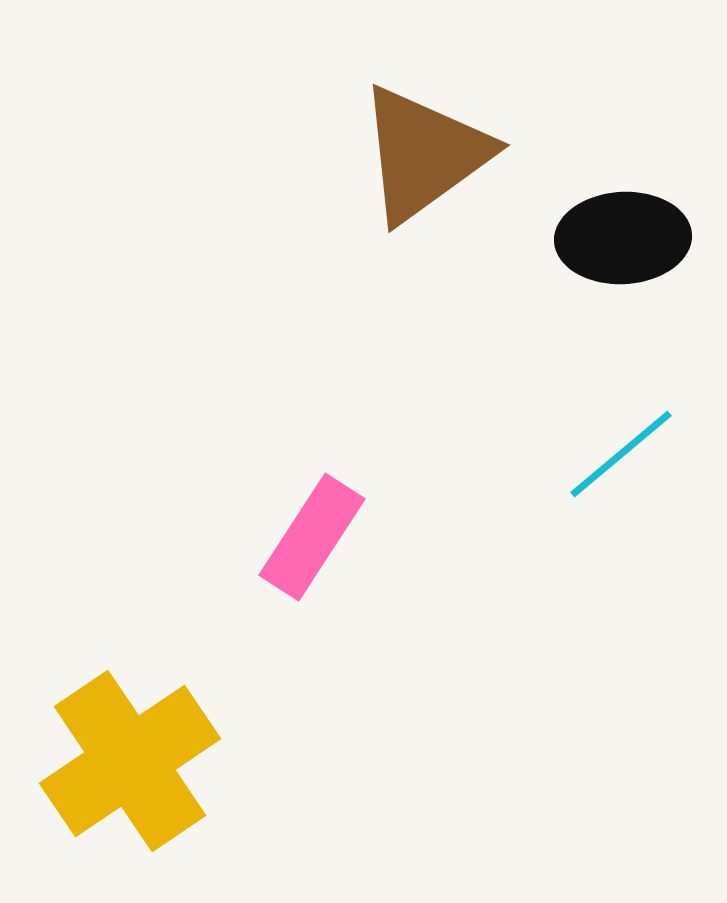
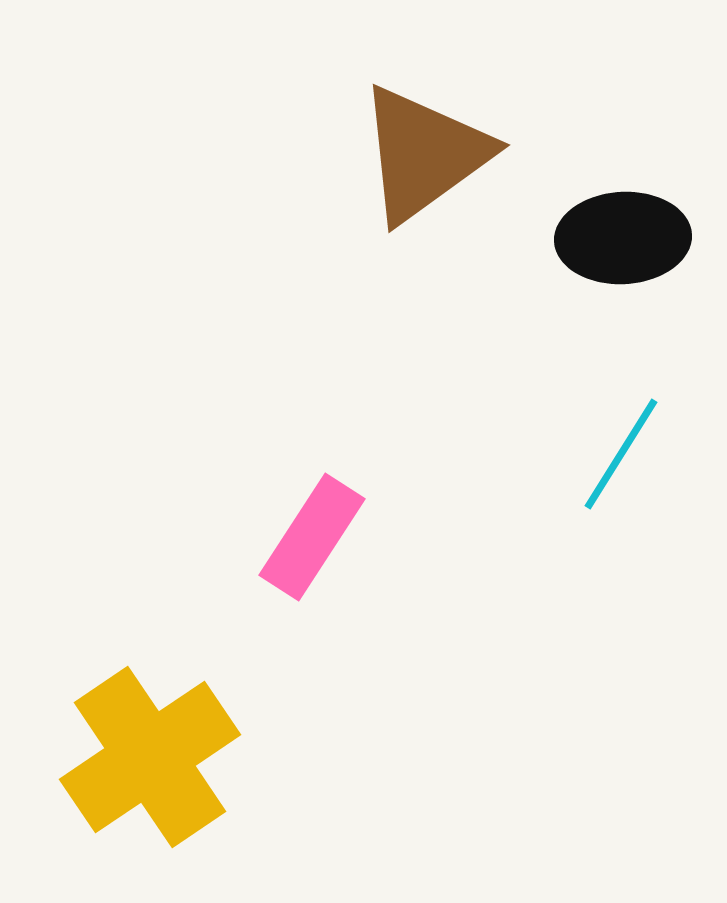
cyan line: rotated 18 degrees counterclockwise
yellow cross: moved 20 px right, 4 px up
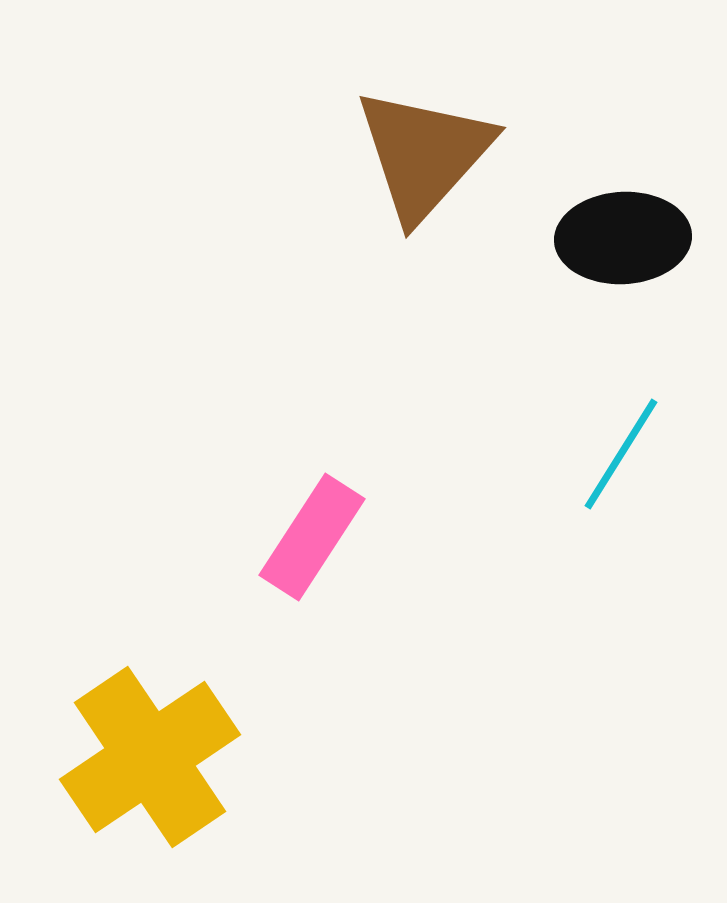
brown triangle: rotated 12 degrees counterclockwise
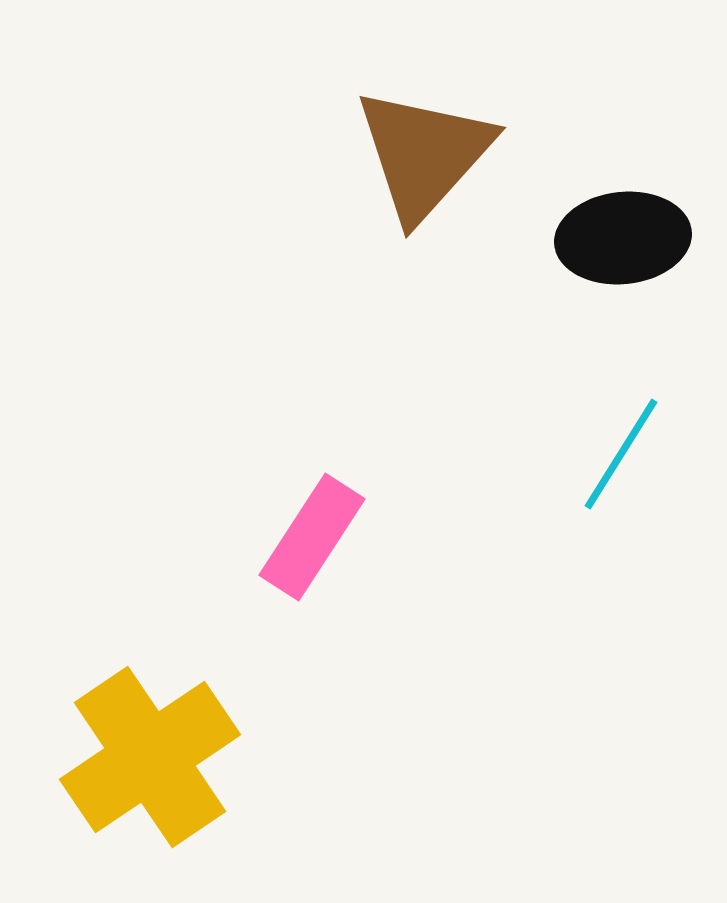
black ellipse: rotated 3 degrees counterclockwise
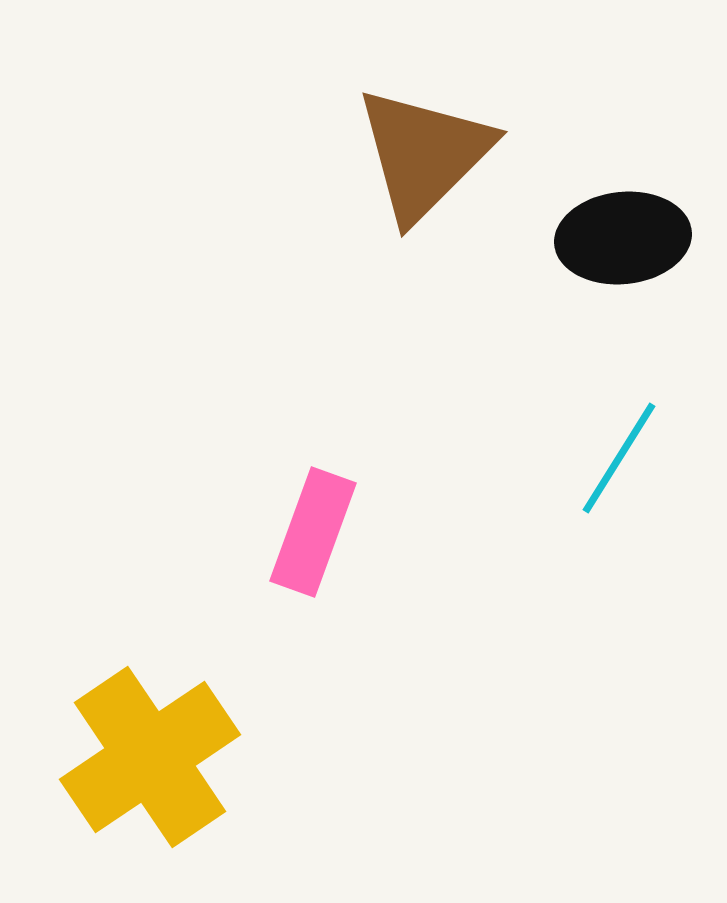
brown triangle: rotated 3 degrees clockwise
cyan line: moved 2 px left, 4 px down
pink rectangle: moved 1 px right, 5 px up; rotated 13 degrees counterclockwise
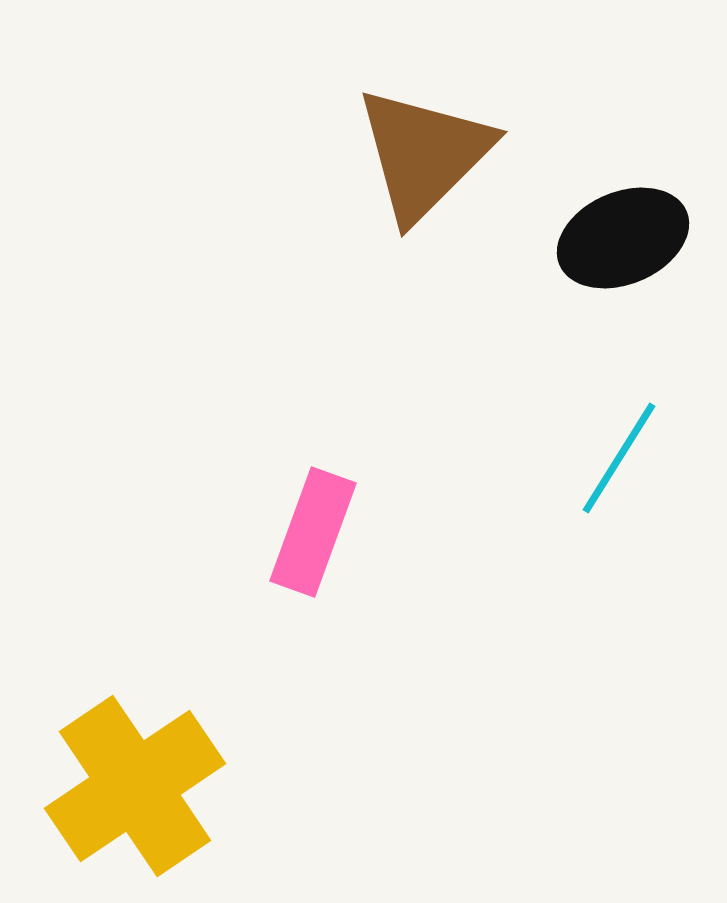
black ellipse: rotated 17 degrees counterclockwise
yellow cross: moved 15 px left, 29 px down
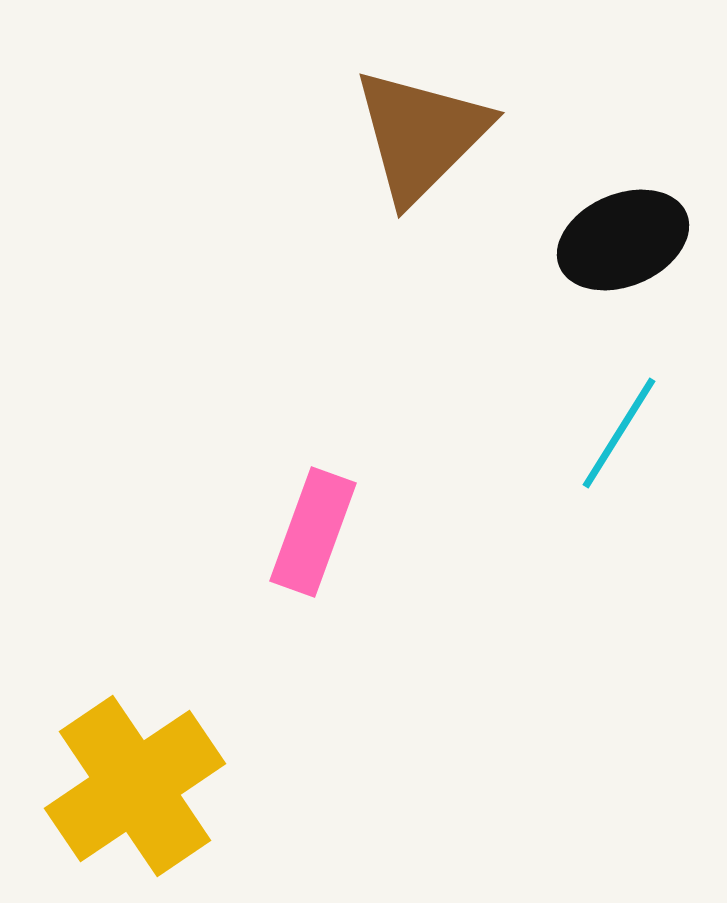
brown triangle: moved 3 px left, 19 px up
black ellipse: moved 2 px down
cyan line: moved 25 px up
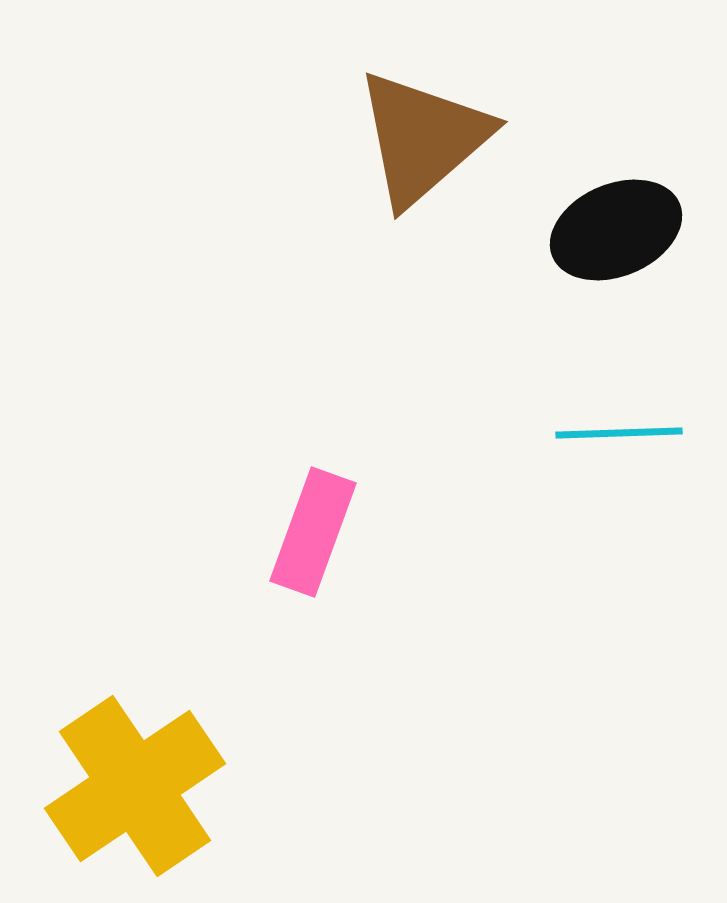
brown triangle: moved 2 px right, 3 px down; rotated 4 degrees clockwise
black ellipse: moved 7 px left, 10 px up
cyan line: rotated 56 degrees clockwise
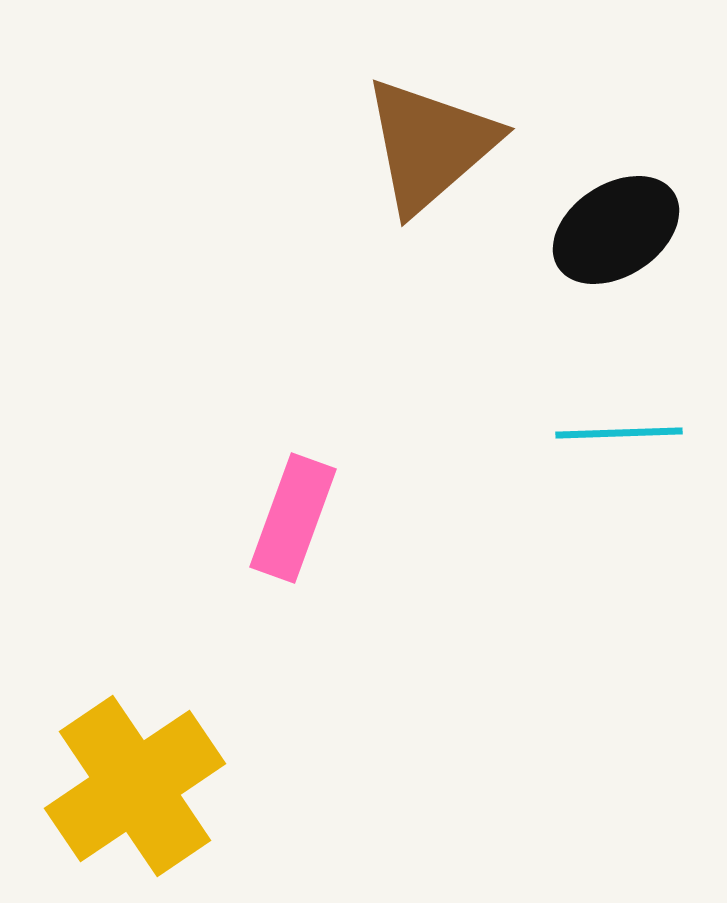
brown triangle: moved 7 px right, 7 px down
black ellipse: rotated 10 degrees counterclockwise
pink rectangle: moved 20 px left, 14 px up
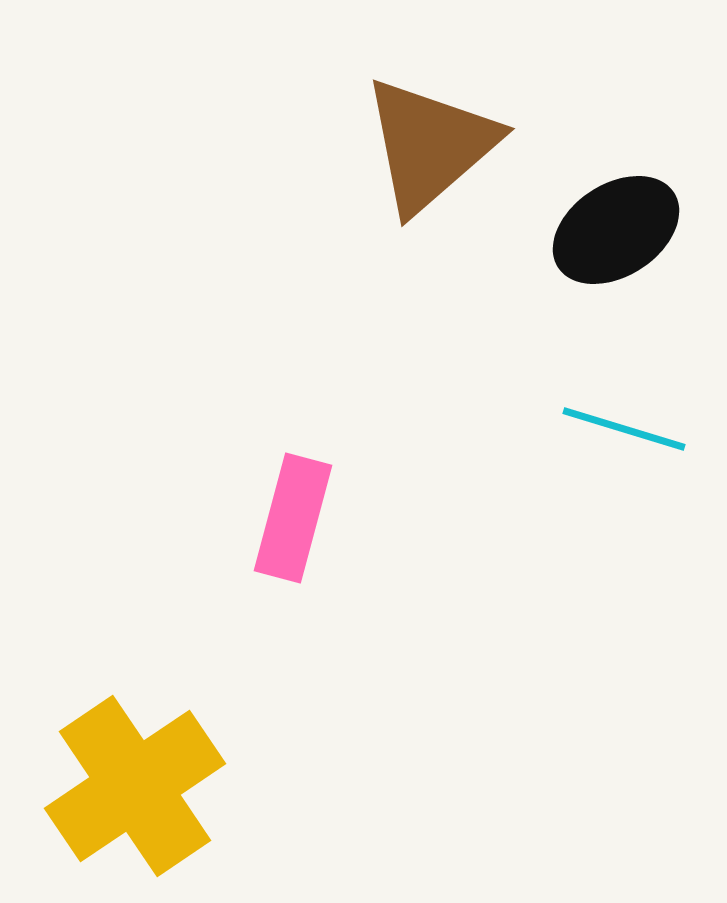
cyan line: moved 5 px right, 4 px up; rotated 19 degrees clockwise
pink rectangle: rotated 5 degrees counterclockwise
